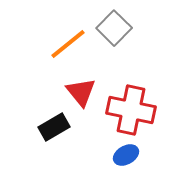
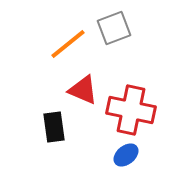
gray square: rotated 24 degrees clockwise
red triangle: moved 2 px right, 2 px up; rotated 28 degrees counterclockwise
black rectangle: rotated 68 degrees counterclockwise
blue ellipse: rotated 10 degrees counterclockwise
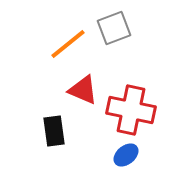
black rectangle: moved 4 px down
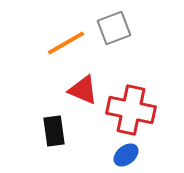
orange line: moved 2 px left, 1 px up; rotated 9 degrees clockwise
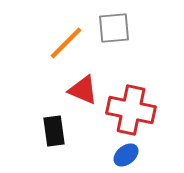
gray square: rotated 16 degrees clockwise
orange line: rotated 15 degrees counterclockwise
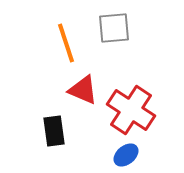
orange line: rotated 63 degrees counterclockwise
red cross: rotated 21 degrees clockwise
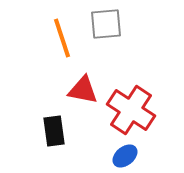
gray square: moved 8 px left, 4 px up
orange line: moved 4 px left, 5 px up
red triangle: rotated 12 degrees counterclockwise
blue ellipse: moved 1 px left, 1 px down
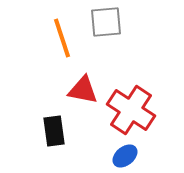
gray square: moved 2 px up
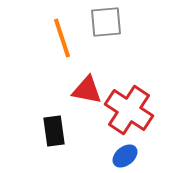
red triangle: moved 4 px right
red cross: moved 2 px left
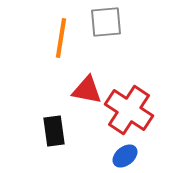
orange line: moved 1 px left; rotated 27 degrees clockwise
